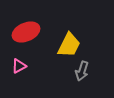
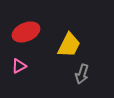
gray arrow: moved 3 px down
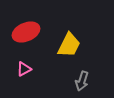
pink triangle: moved 5 px right, 3 px down
gray arrow: moved 7 px down
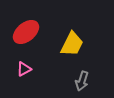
red ellipse: rotated 16 degrees counterclockwise
yellow trapezoid: moved 3 px right, 1 px up
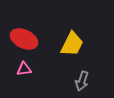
red ellipse: moved 2 px left, 7 px down; rotated 64 degrees clockwise
pink triangle: rotated 21 degrees clockwise
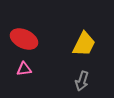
yellow trapezoid: moved 12 px right
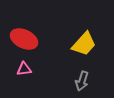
yellow trapezoid: rotated 16 degrees clockwise
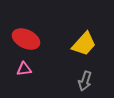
red ellipse: moved 2 px right
gray arrow: moved 3 px right
